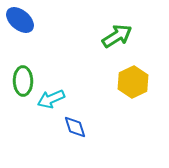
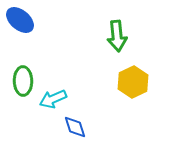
green arrow: rotated 116 degrees clockwise
cyan arrow: moved 2 px right
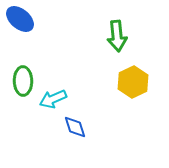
blue ellipse: moved 1 px up
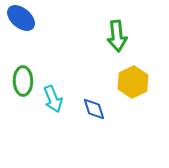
blue ellipse: moved 1 px right, 1 px up
cyan arrow: rotated 88 degrees counterclockwise
blue diamond: moved 19 px right, 18 px up
